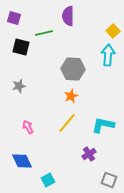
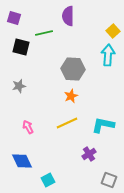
yellow line: rotated 25 degrees clockwise
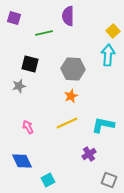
black square: moved 9 px right, 17 px down
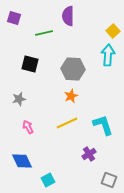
gray star: moved 13 px down
cyan L-shape: rotated 60 degrees clockwise
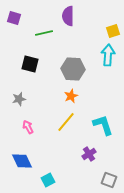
yellow square: rotated 24 degrees clockwise
yellow line: moved 1 px left, 1 px up; rotated 25 degrees counterclockwise
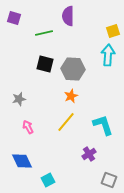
black square: moved 15 px right
